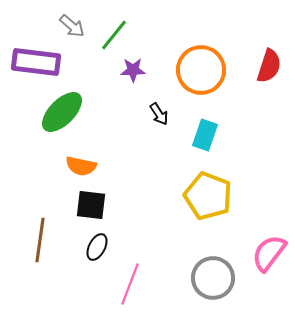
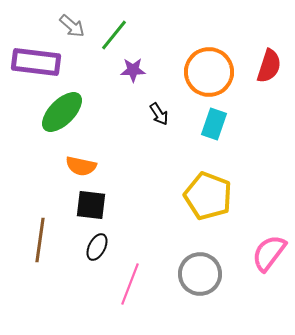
orange circle: moved 8 px right, 2 px down
cyan rectangle: moved 9 px right, 11 px up
gray circle: moved 13 px left, 4 px up
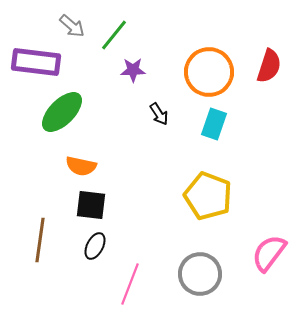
black ellipse: moved 2 px left, 1 px up
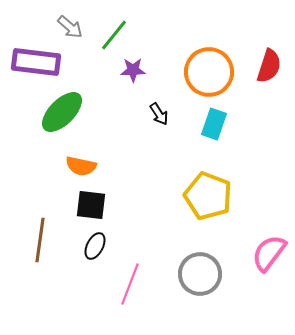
gray arrow: moved 2 px left, 1 px down
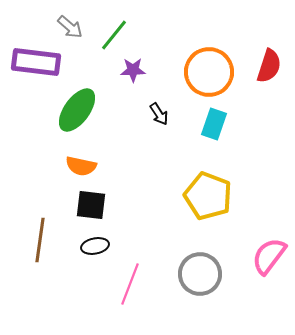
green ellipse: moved 15 px right, 2 px up; rotated 9 degrees counterclockwise
black ellipse: rotated 52 degrees clockwise
pink semicircle: moved 3 px down
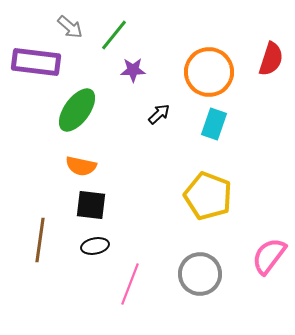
red semicircle: moved 2 px right, 7 px up
black arrow: rotated 100 degrees counterclockwise
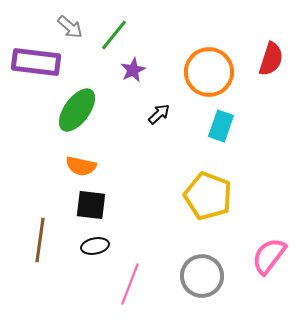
purple star: rotated 25 degrees counterclockwise
cyan rectangle: moved 7 px right, 2 px down
gray circle: moved 2 px right, 2 px down
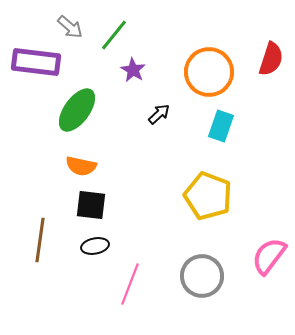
purple star: rotated 15 degrees counterclockwise
